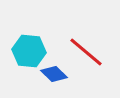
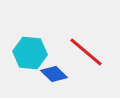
cyan hexagon: moved 1 px right, 2 px down
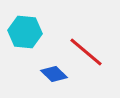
cyan hexagon: moved 5 px left, 21 px up
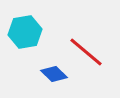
cyan hexagon: rotated 16 degrees counterclockwise
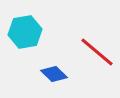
red line: moved 11 px right
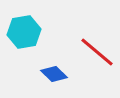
cyan hexagon: moved 1 px left
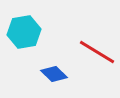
red line: rotated 9 degrees counterclockwise
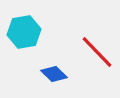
red line: rotated 15 degrees clockwise
